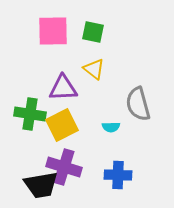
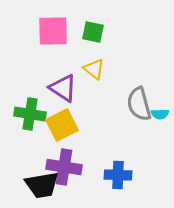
purple triangle: rotated 36 degrees clockwise
gray semicircle: moved 1 px right
cyan semicircle: moved 49 px right, 13 px up
purple cross: rotated 8 degrees counterclockwise
black trapezoid: moved 1 px right
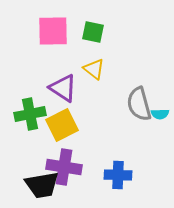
green cross: rotated 20 degrees counterclockwise
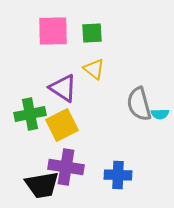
green square: moved 1 px left, 1 px down; rotated 15 degrees counterclockwise
purple cross: moved 2 px right
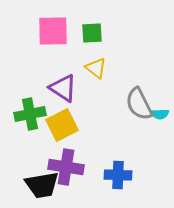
yellow triangle: moved 2 px right, 1 px up
gray semicircle: rotated 12 degrees counterclockwise
